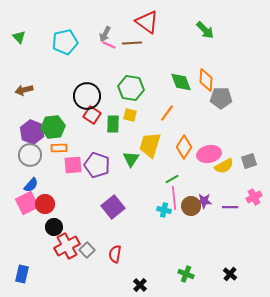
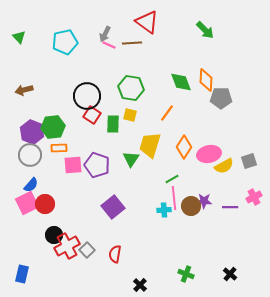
cyan cross at (164, 210): rotated 16 degrees counterclockwise
black circle at (54, 227): moved 8 px down
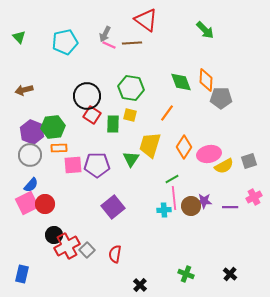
red triangle at (147, 22): moved 1 px left, 2 px up
purple pentagon at (97, 165): rotated 20 degrees counterclockwise
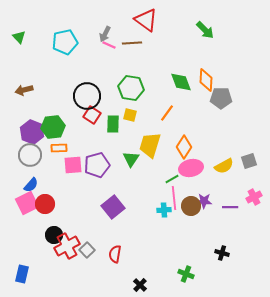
pink ellipse at (209, 154): moved 18 px left, 14 px down
purple pentagon at (97, 165): rotated 15 degrees counterclockwise
black cross at (230, 274): moved 8 px left, 21 px up; rotated 24 degrees counterclockwise
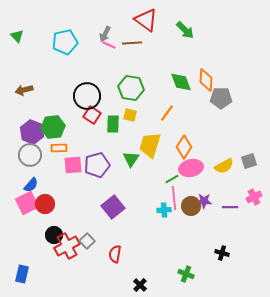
green arrow at (205, 30): moved 20 px left
green triangle at (19, 37): moved 2 px left, 1 px up
gray square at (87, 250): moved 9 px up
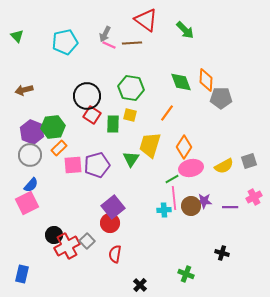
orange rectangle at (59, 148): rotated 42 degrees counterclockwise
red circle at (45, 204): moved 65 px right, 19 px down
